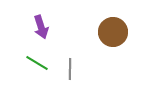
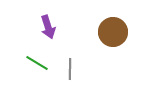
purple arrow: moved 7 px right
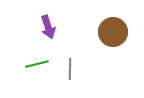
green line: moved 1 px down; rotated 45 degrees counterclockwise
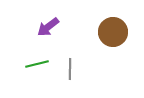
purple arrow: rotated 70 degrees clockwise
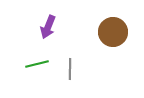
purple arrow: rotated 30 degrees counterclockwise
